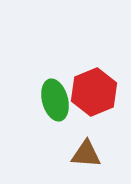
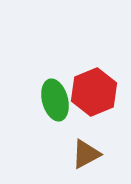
brown triangle: rotated 32 degrees counterclockwise
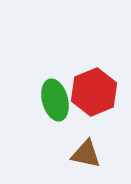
brown triangle: rotated 40 degrees clockwise
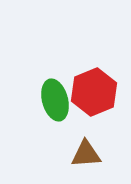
brown triangle: rotated 16 degrees counterclockwise
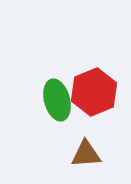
green ellipse: moved 2 px right
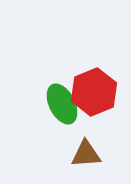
green ellipse: moved 5 px right, 4 px down; rotated 12 degrees counterclockwise
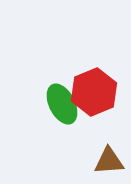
brown triangle: moved 23 px right, 7 px down
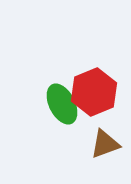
brown triangle: moved 4 px left, 17 px up; rotated 16 degrees counterclockwise
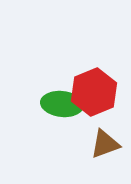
green ellipse: rotated 57 degrees counterclockwise
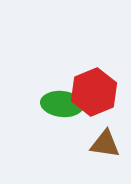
brown triangle: rotated 28 degrees clockwise
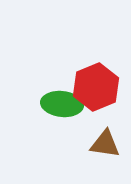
red hexagon: moved 2 px right, 5 px up
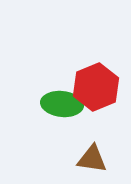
brown triangle: moved 13 px left, 15 px down
